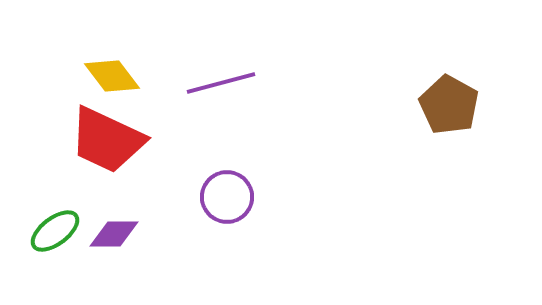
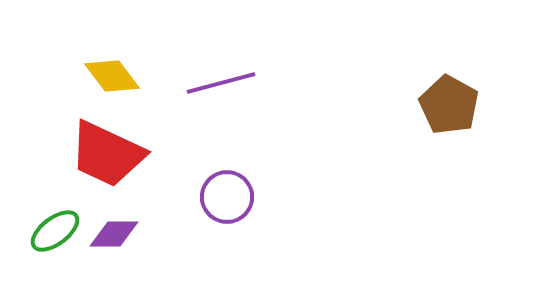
red trapezoid: moved 14 px down
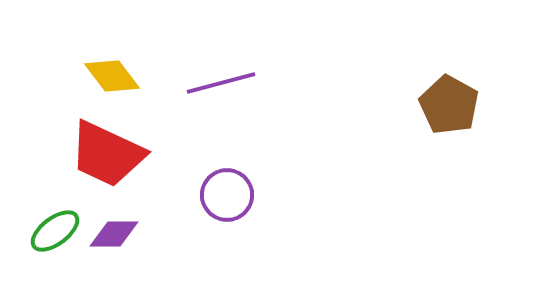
purple circle: moved 2 px up
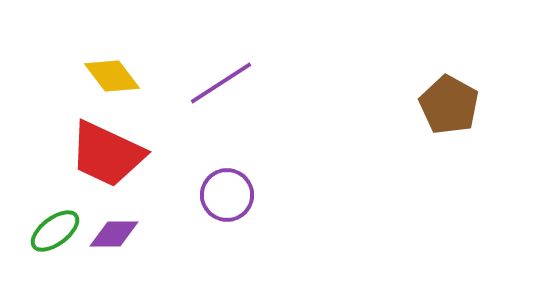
purple line: rotated 18 degrees counterclockwise
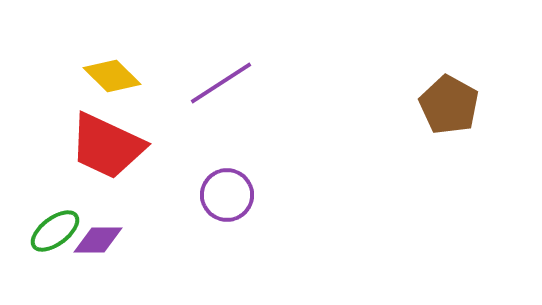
yellow diamond: rotated 8 degrees counterclockwise
red trapezoid: moved 8 px up
purple diamond: moved 16 px left, 6 px down
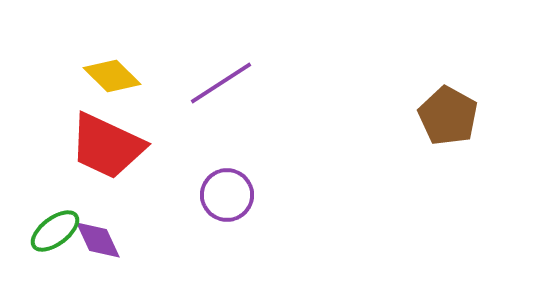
brown pentagon: moved 1 px left, 11 px down
purple diamond: rotated 66 degrees clockwise
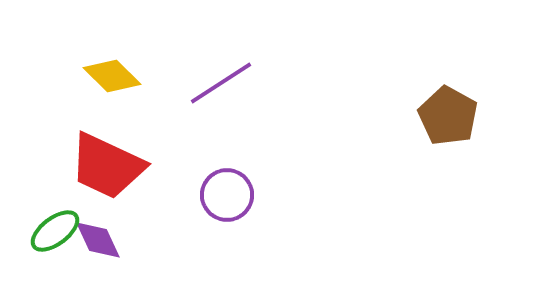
red trapezoid: moved 20 px down
